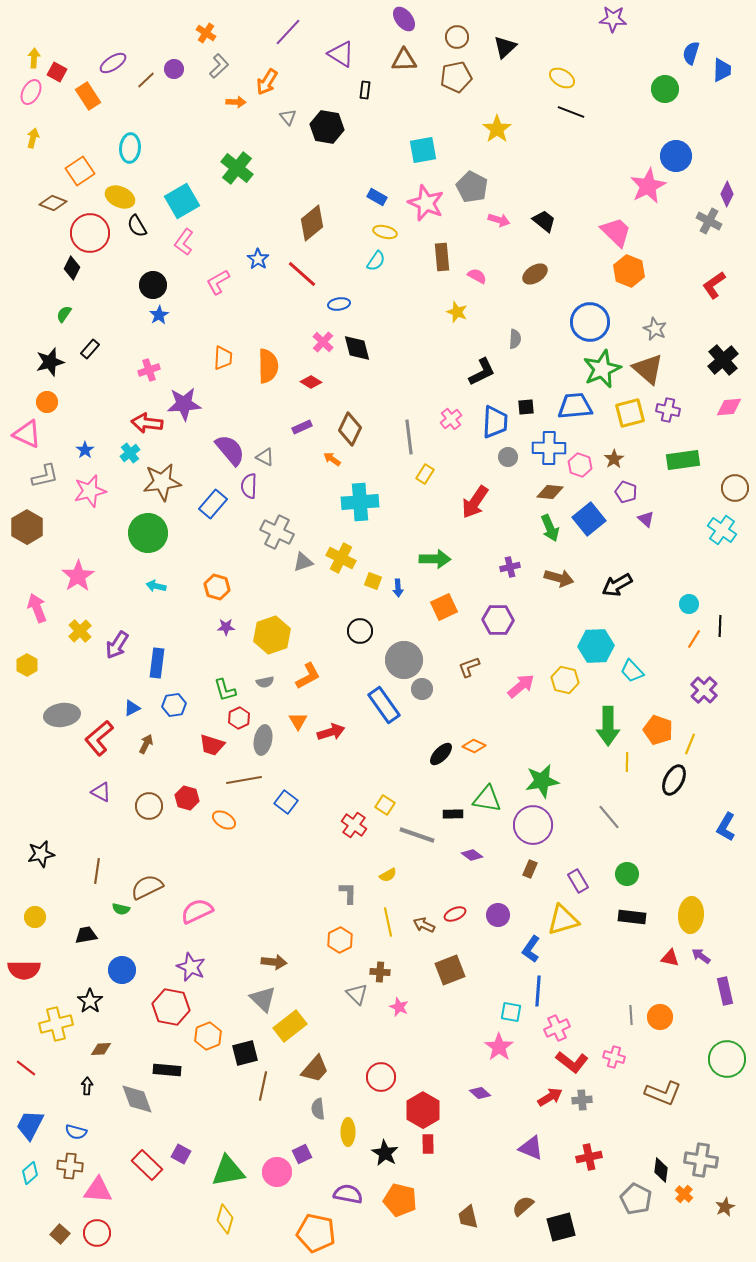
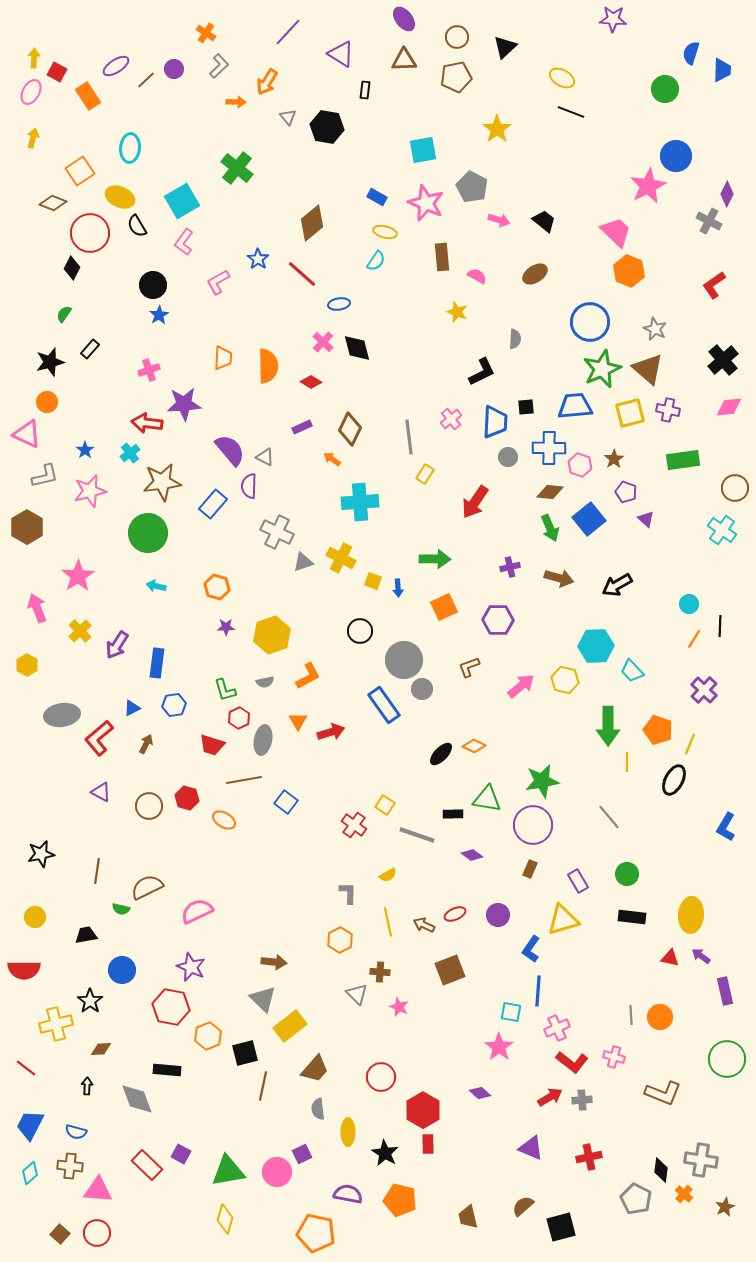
purple ellipse at (113, 63): moved 3 px right, 3 px down
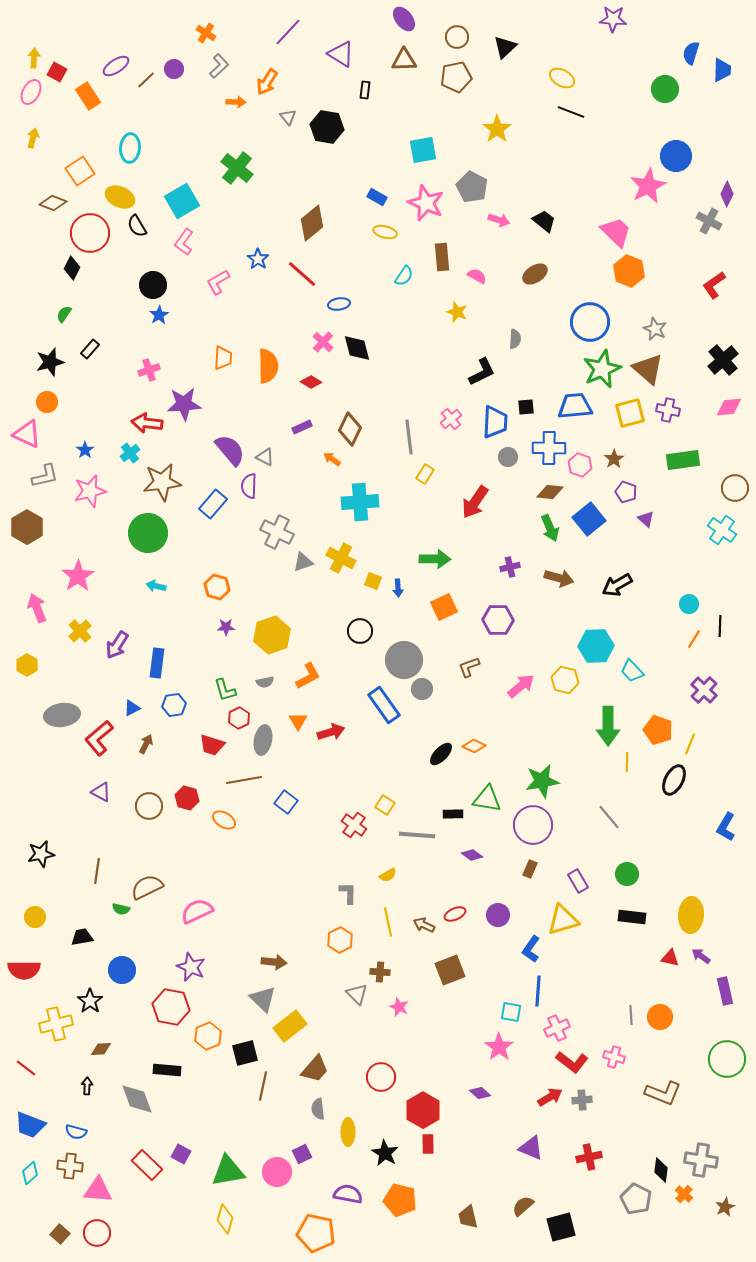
cyan semicircle at (376, 261): moved 28 px right, 15 px down
gray line at (417, 835): rotated 15 degrees counterclockwise
black trapezoid at (86, 935): moved 4 px left, 2 px down
blue trapezoid at (30, 1125): rotated 96 degrees counterclockwise
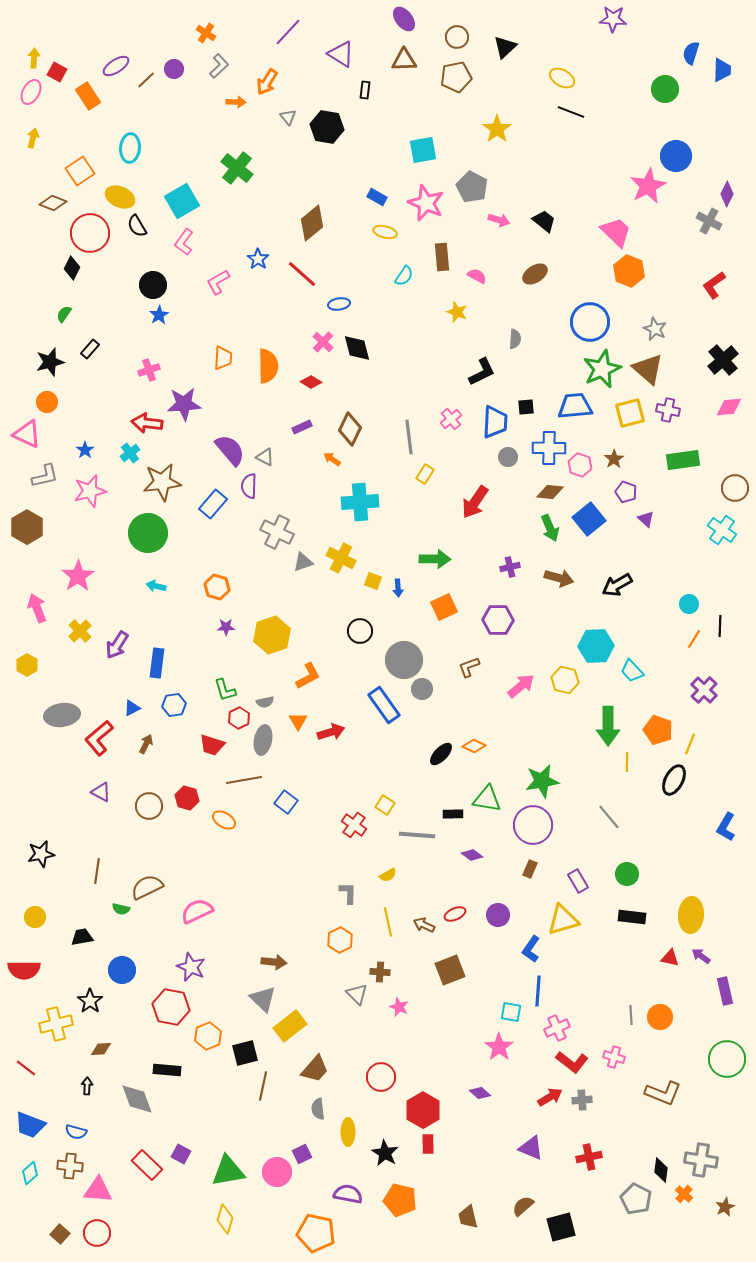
gray semicircle at (265, 682): moved 20 px down
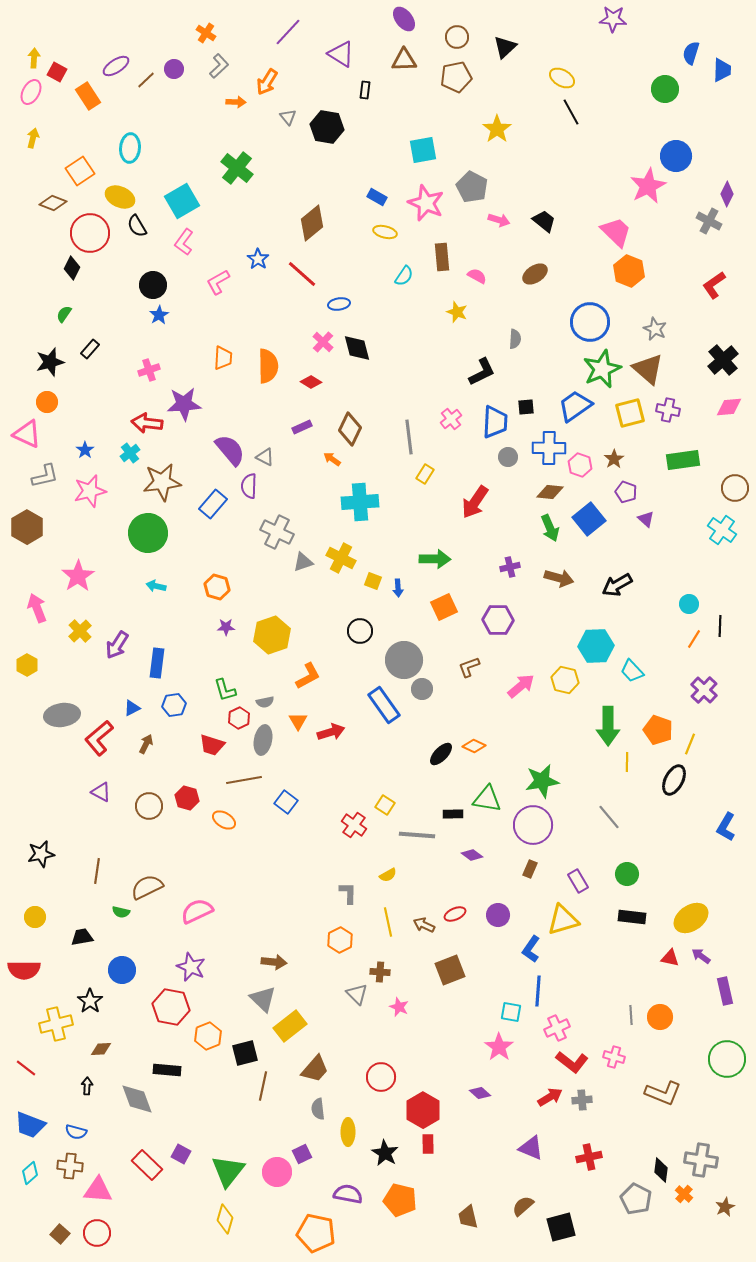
black line at (571, 112): rotated 40 degrees clockwise
blue trapezoid at (575, 406): rotated 30 degrees counterclockwise
green semicircle at (121, 909): moved 3 px down
yellow ellipse at (691, 915): moved 3 px down; rotated 52 degrees clockwise
green triangle at (228, 1171): rotated 42 degrees counterclockwise
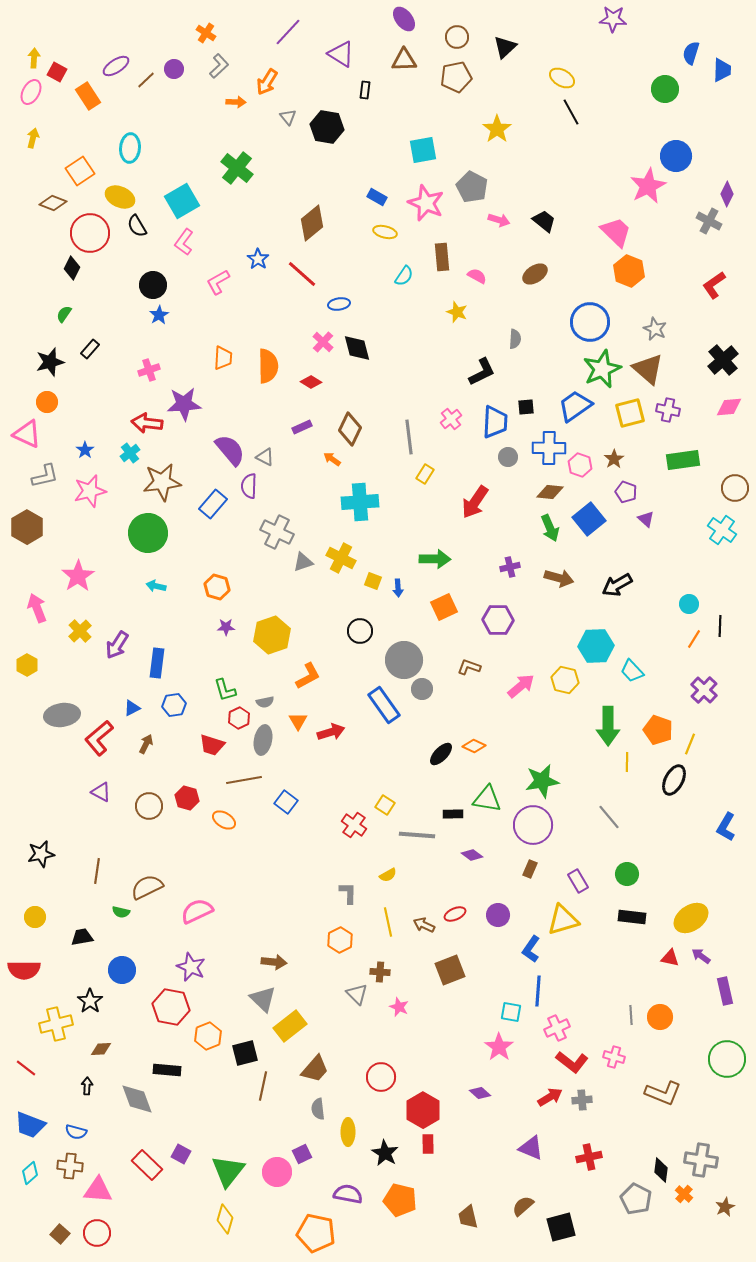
brown L-shape at (469, 667): rotated 40 degrees clockwise
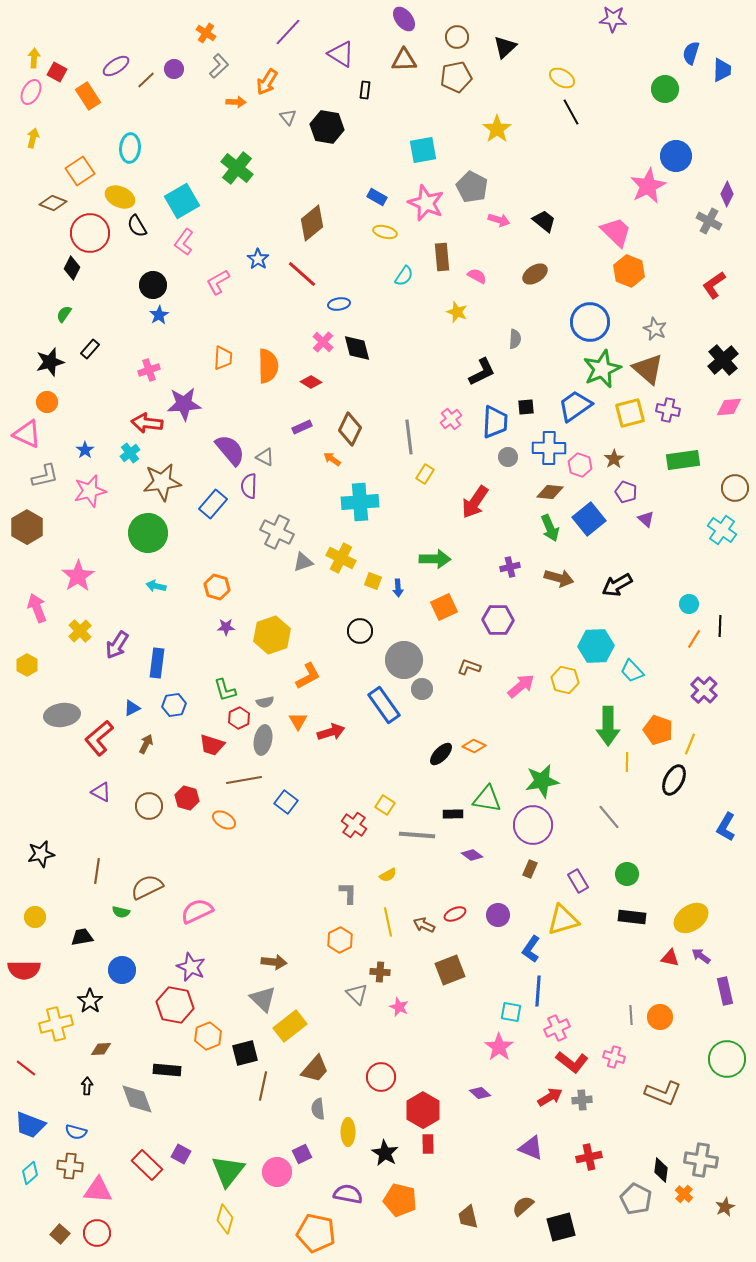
red hexagon at (171, 1007): moved 4 px right, 2 px up
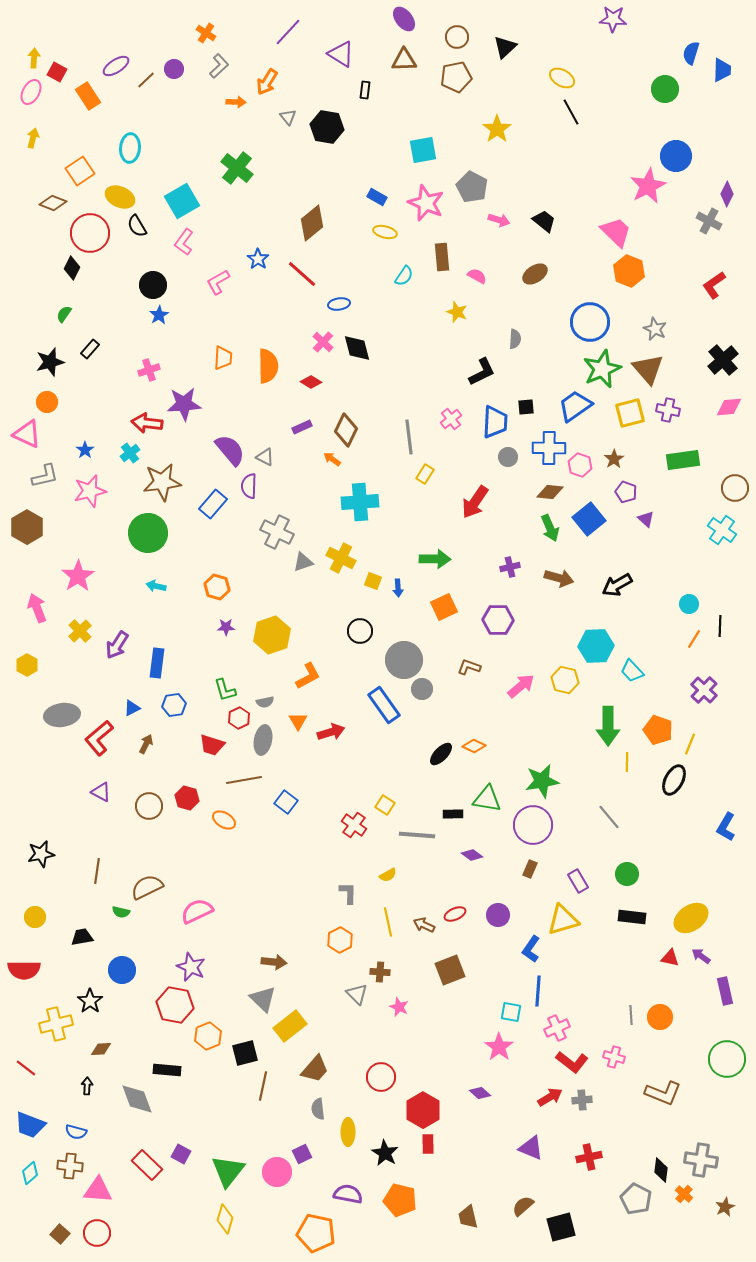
brown triangle at (648, 369): rotated 8 degrees clockwise
brown diamond at (350, 429): moved 4 px left, 1 px down
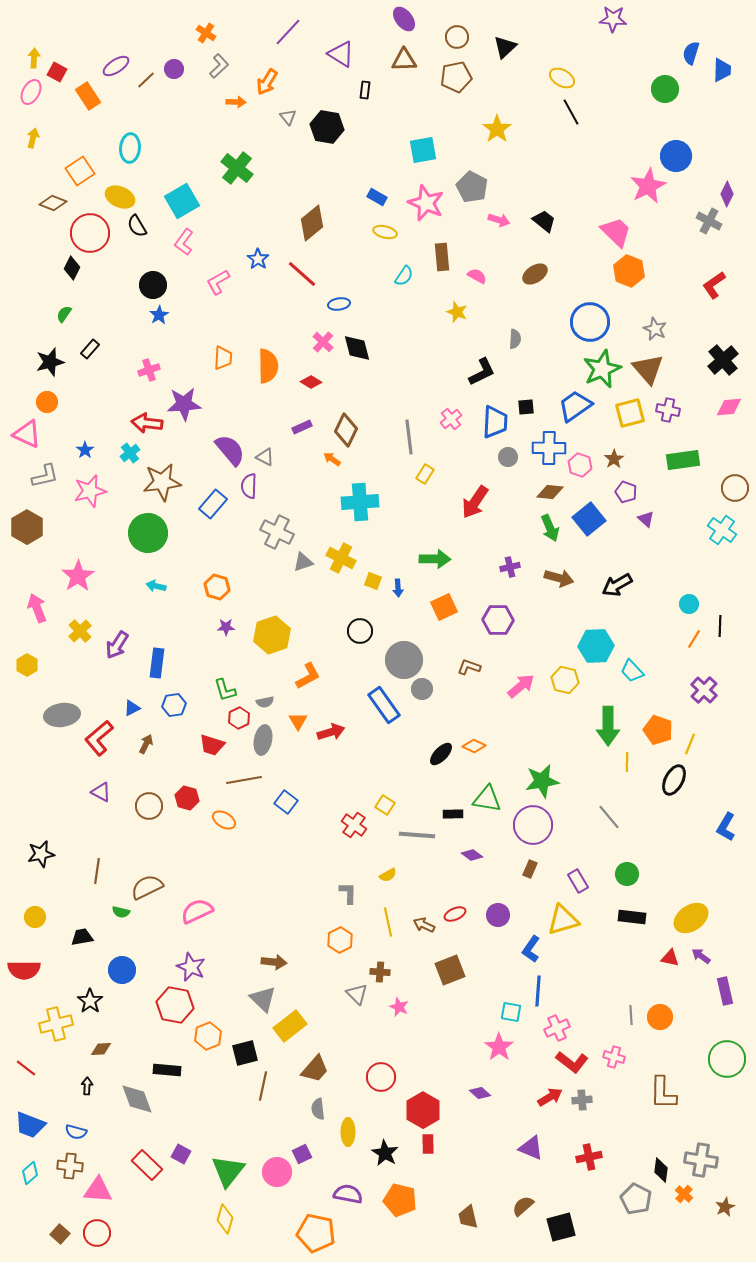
brown L-shape at (663, 1093): rotated 69 degrees clockwise
